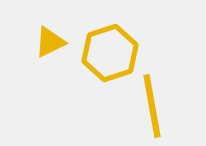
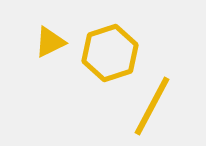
yellow line: rotated 38 degrees clockwise
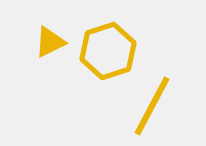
yellow hexagon: moved 2 px left, 2 px up
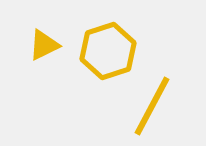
yellow triangle: moved 6 px left, 3 px down
